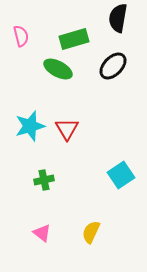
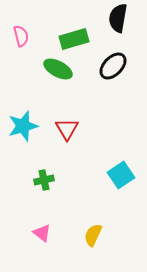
cyan star: moved 7 px left
yellow semicircle: moved 2 px right, 3 px down
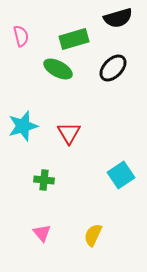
black semicircle: rotated 116 degrees counterclockwise
black ellipse: moved 2 px down
red triangle: moved 2 px right, 4 px down
green cross: rotated 18 degrees clockwise
pink triangle: rotated 12 degrees clockwise
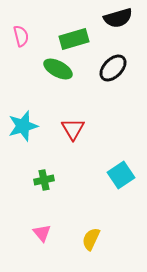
red triangle: moved 4 px right, 4 px up
green cross: rotated 18 degrees counterclockwise
yellow semicircle: moved 2 px left, 4 px down
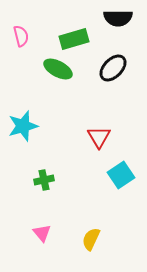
black semicircle: rotated 16 degrees clockwise
red triangle: moved 26 px right, 8 px down
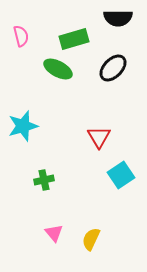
pink triangle: moved 12 px right
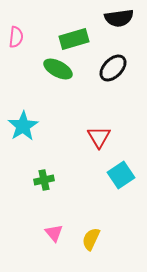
black semicircle: moved 1 px right; rotated 8 degrees counterclockwise
pink semicircle: moved 5 px left, 1 px down; rotated 20 degrees clockwise
cyan star: rotated 16 degrees counterclockwise
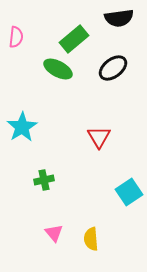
green rectangle: rotated 24 degrees counterclockwise
black ellipse: rotated 8 degrees clockwise
cyan star: moved 1 px left, 1 px down
cyan square: moved 8 px right, 17 px down
yellow semicircle: rotated 30 degrees counterclockwise
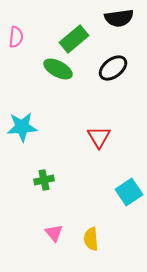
cyan star: rotated 28 degrees clockwise
